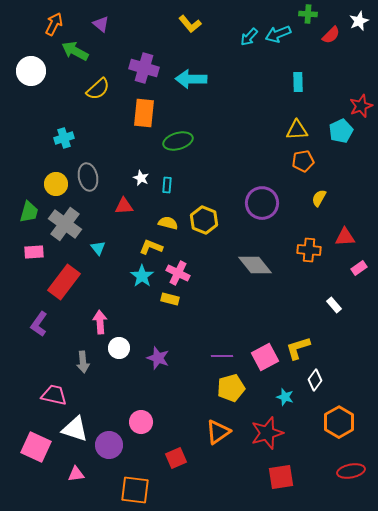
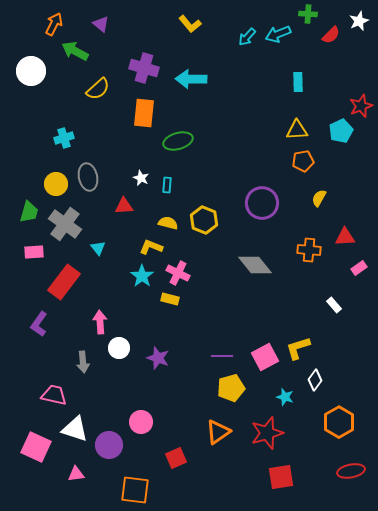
cyan arrow at (249, 37): moved 2 px left
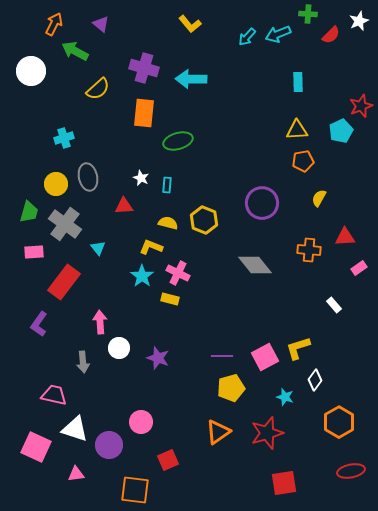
red square at (176, 458): moved 8 px left, 2 px down
red square at (281, 477): moved 3 px right, 6 px down
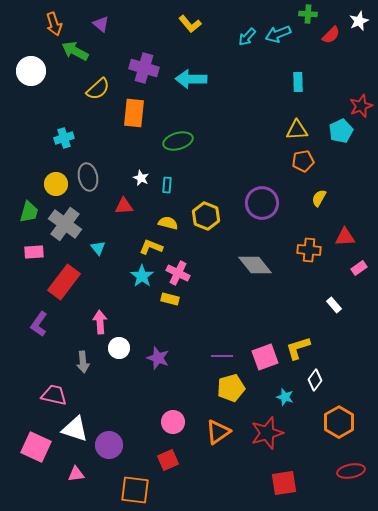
orange arrow at (54, 24): rotated 135 degrees clockwise
orange rectangle at (144, 113): moved 10 px left
yellow hexagon at (204, 220): moved 2 px right, 4 px up
pink square at (265, 357): rotated 8 degrees clockwise
pink circle at (141, 422): moved 32 px right
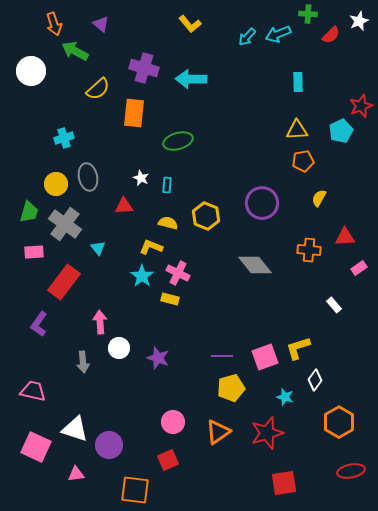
pink trapezoid at (54, 395): moved 21 px left, 4 px up
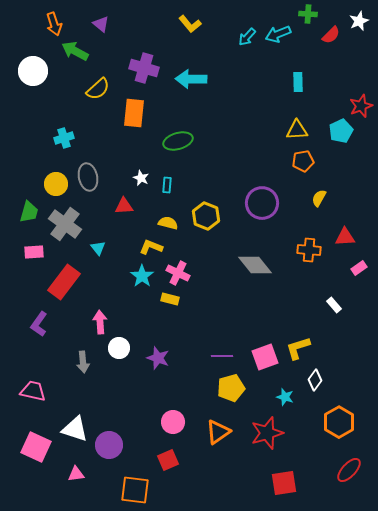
white circle at (31, 71): moved 2 px right
red ellipse at (351, 471): moved 2 px left, 1 px up; rotated 36 degrees counterclockwise
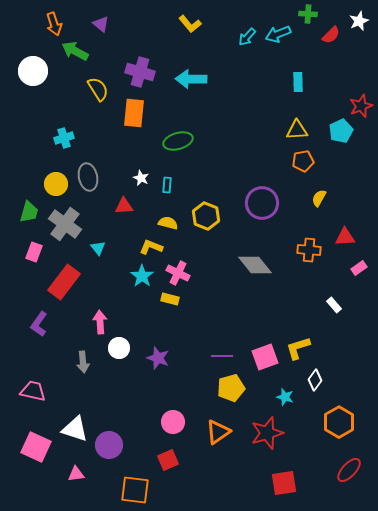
purple cross at (144, 68): moved 4 px left, 4 px down
yellow semicircle at (98, 89): rotated 80 degrees counterclockwise
pink rectangle at (34, 252): rotated 66 degrees counterclockwise
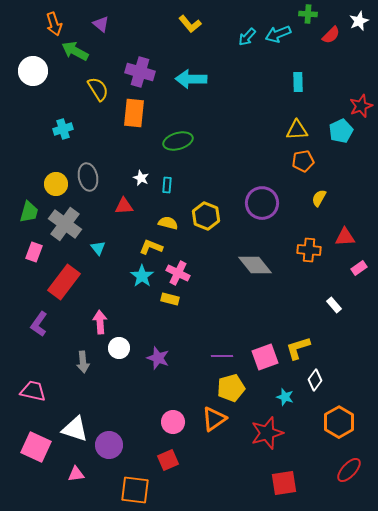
cyan cross at (64, 138): moved 1 px left, 9 px up
orange triangle at (218, 432): moved 4 px left, 13 px up
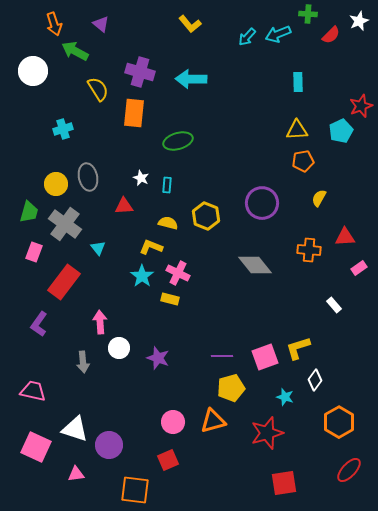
orange triangle at (214, 419): moved 1 px left, 2 px down; rotated 20 degrees clockwise
